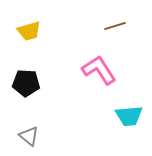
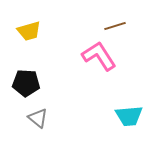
pink L-shape: moved 14 px up
gray triangle: moved 9 px right, 18 px up
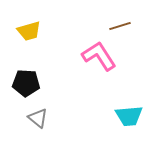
brown line: moved 5 px right
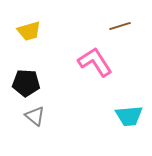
pink L-shape: moved 4 px left, 6 px down
gray triangle: moved 3 px left, 2 px up
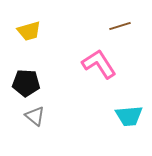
pink L-shape: moved 4 px right, 2 px down
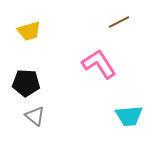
brown line: moved 1 px left, 4 px up; rotated 10 degrees counterclockwise
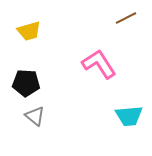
brown line: moved 7 px right, 4 px up
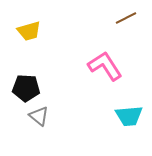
pink L-shape: moved 6 px right, 2 px down
black pentagon: moved 5 px down
gray triangle: moved 4 px right
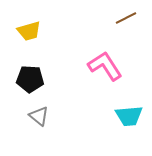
black pentagon: moved 4 px right, 9 px up
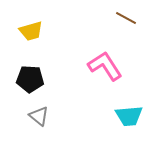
brown line: rotated 55 degrees clockwise
yellow trapezoid: moved 2 px right
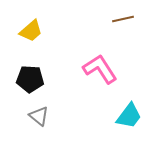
brown line: moved 3 px left, 1 px down; rotated 40 degrees counterclockwise
yellow trapezoid: rotated 25 degrees counterclockwise
pink L-shape: moved 5 px left, 3 px down
cyan trapezoid: rotated 48 degrees counterclockwise
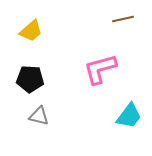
pink L-shape: rotated 72 degrees counterclockwise
gray triangle: rotated 25 degrees counterclockwise
